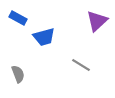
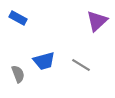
blue trapezoid: moved 24 px down
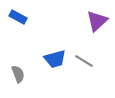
blue rectangle: moved 1 px up
blue trapezoid: moved 11 px right, 2 px up
gray line: moved 3 px right, 4 px up
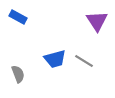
purple triangle: rotated 20 degrees counterclockwise
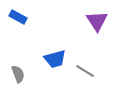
gray line: moved 1 px right, 10 px down
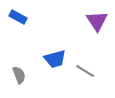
gray semicircle: moved 1 px right, 1 px down
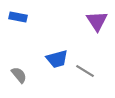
blue rectangle: rotated 18 degrees counterclockwise
blue trapezoid: moved 2 px right
gray semicircle: rotated 18 degrees counterclockwise
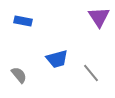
blue rectangle: moved 5 px right, 4 px down
purple triangle: moved 2 px right, 4 px up
gray line: moved 6 px right, 2 px down; rotated 18 degrees clockwise
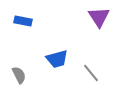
gray semicircle: rotated 12 degrees clockwise
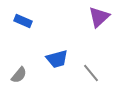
purple triangle: rotated 20 degrees clockwise
blue rectangle: rotated 12 degrees clockwise
gray semicircle: rotated 66 degrees clockwise
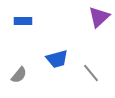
blue rectangle: rotated 24 degrees counterclockwise
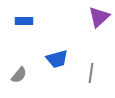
blue rectangle: moved 1 px right
gray line: rotated 48 degrees clockwise
